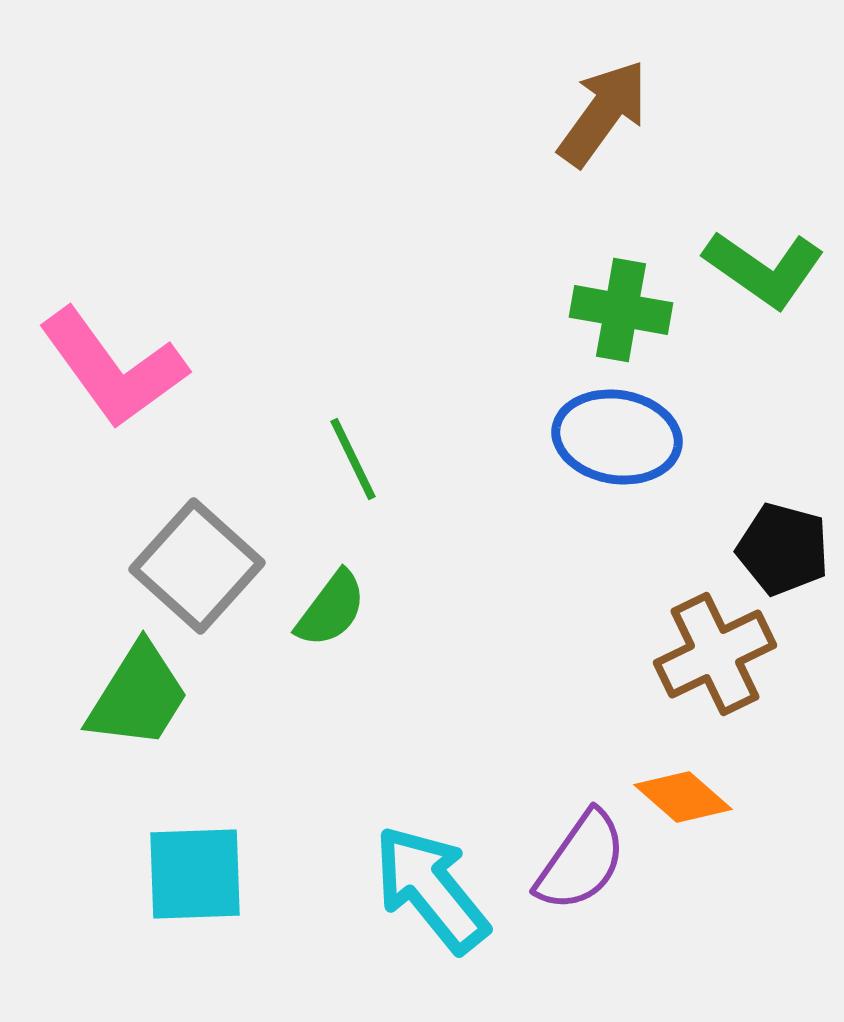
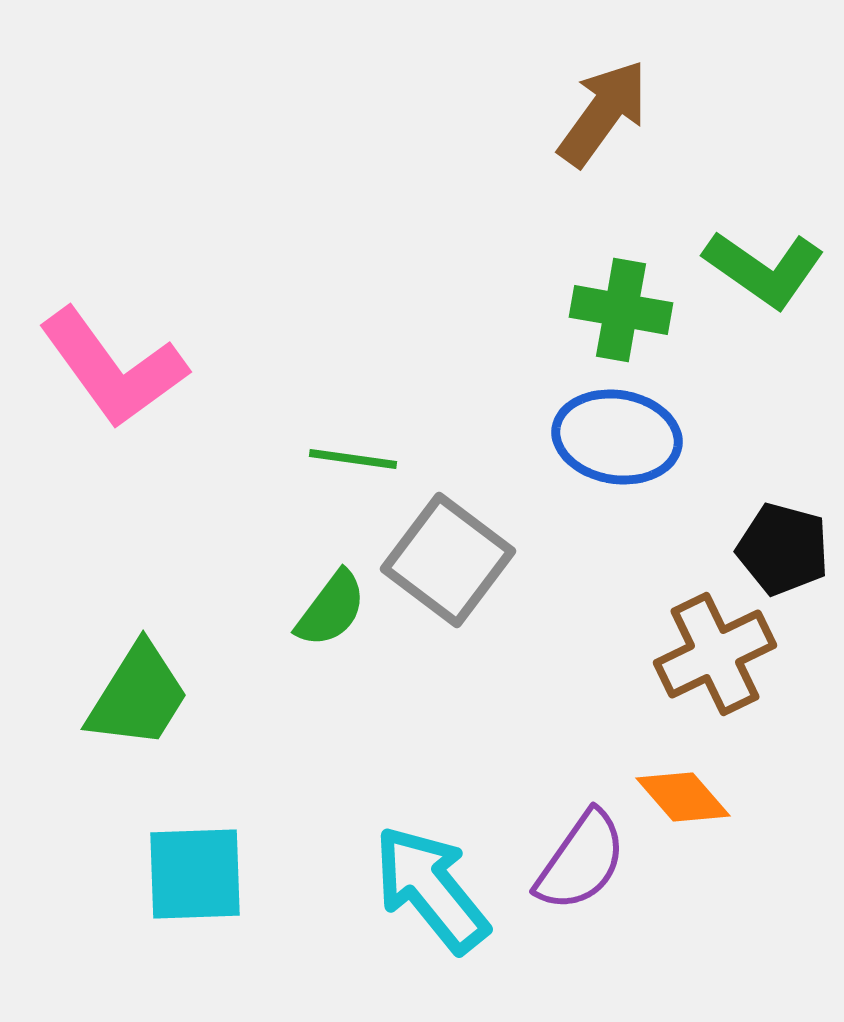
green line: rotated 56 degrees counterclockwise
gray square: moved 251 px right, 6 px up; rotated 5 degrees counterclockwise
orange diamond: rotated 8 degrees clockwise
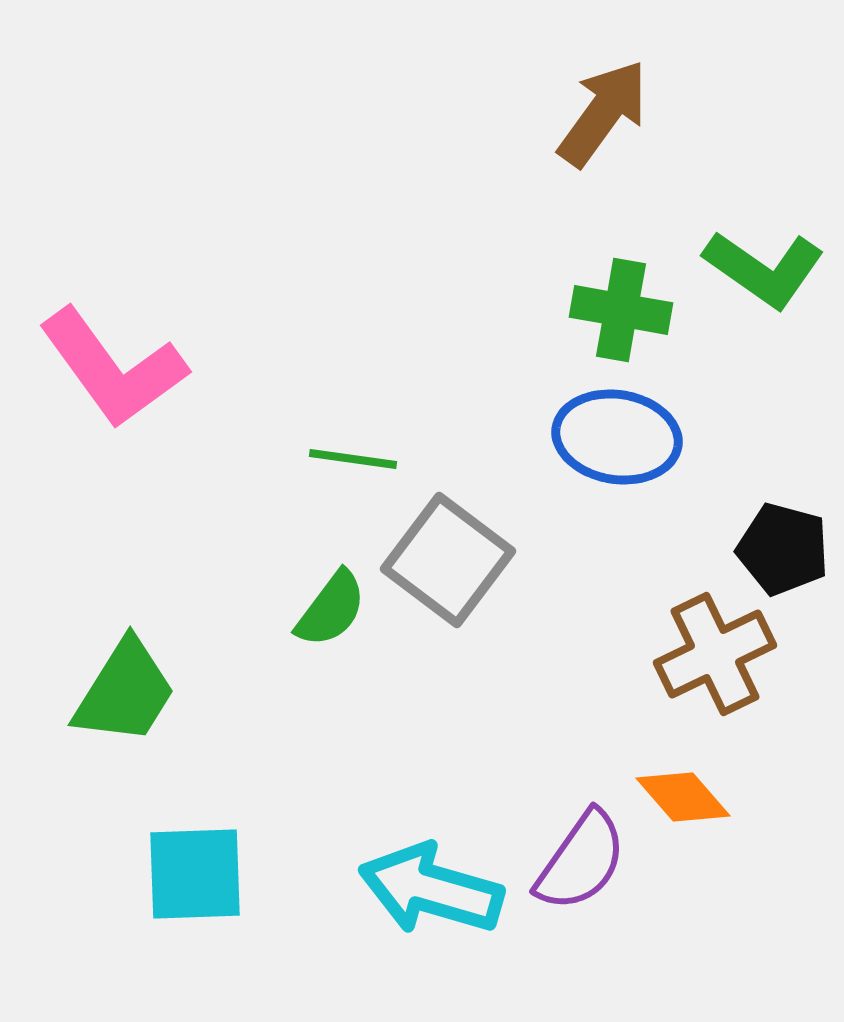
green trapezoid: moved 13 px left, 4 px up
cyan arrow: rotated 35 degrees counterclockwise
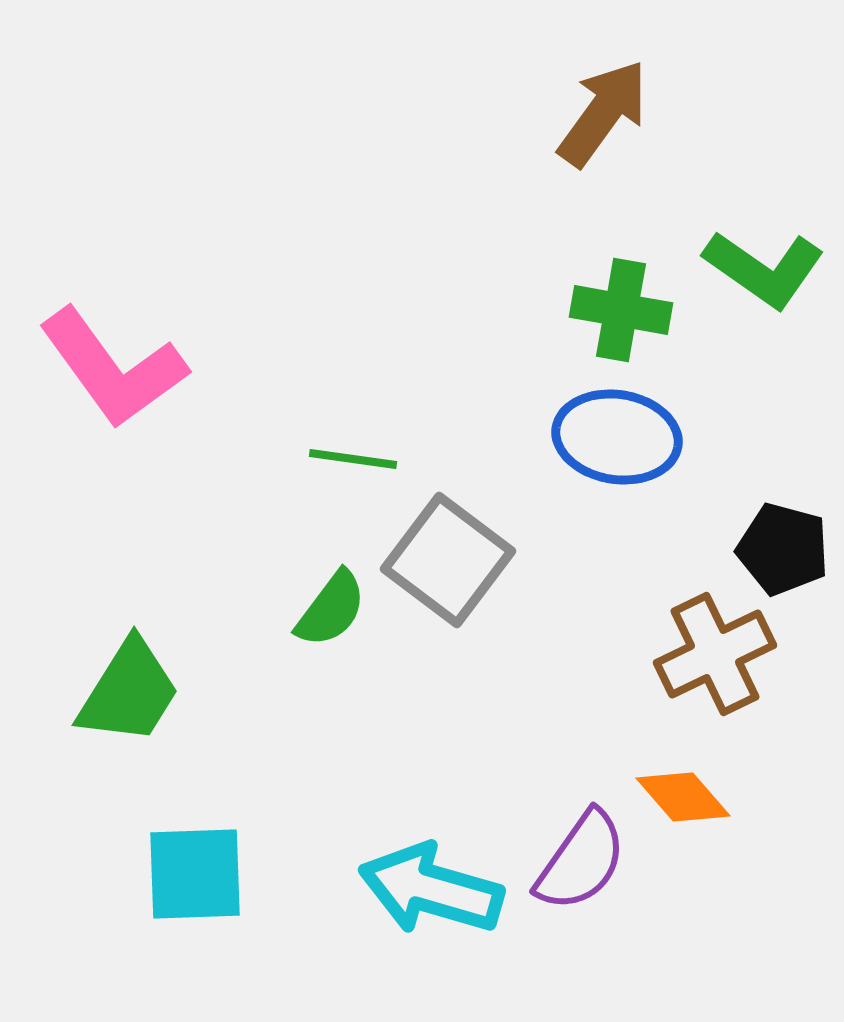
green trapezoid: moved 4 px right
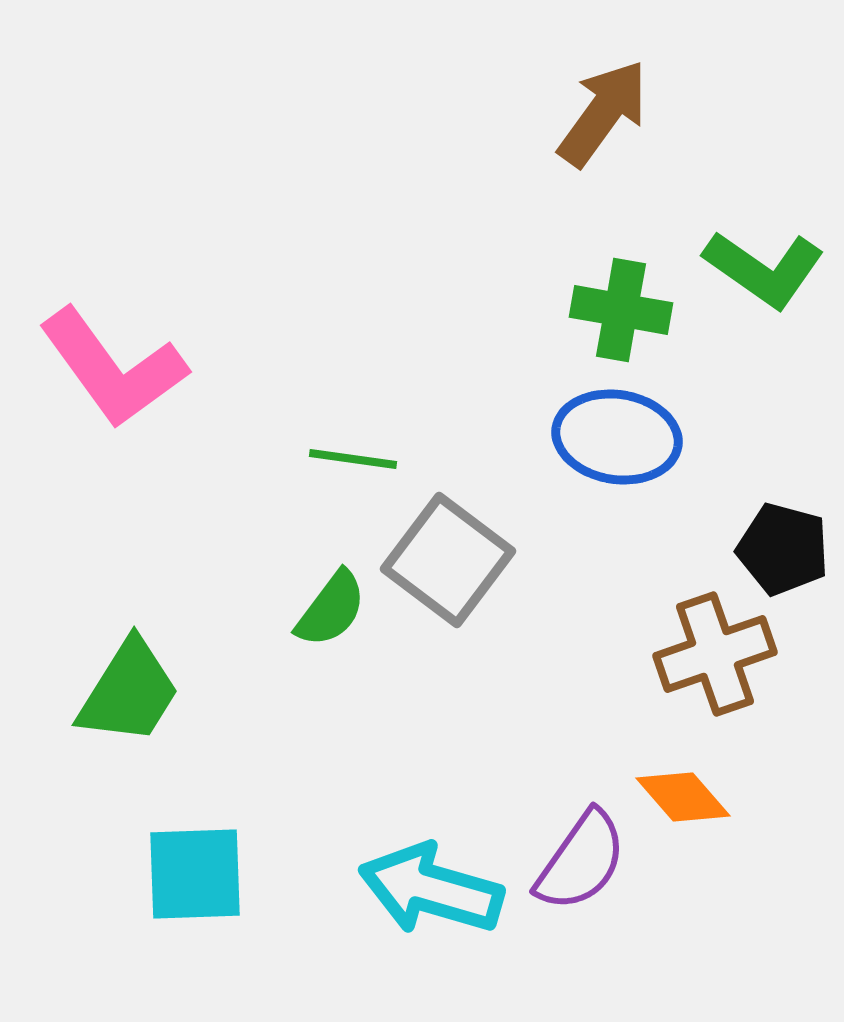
brown cross: rotated 7 degrees clockwise
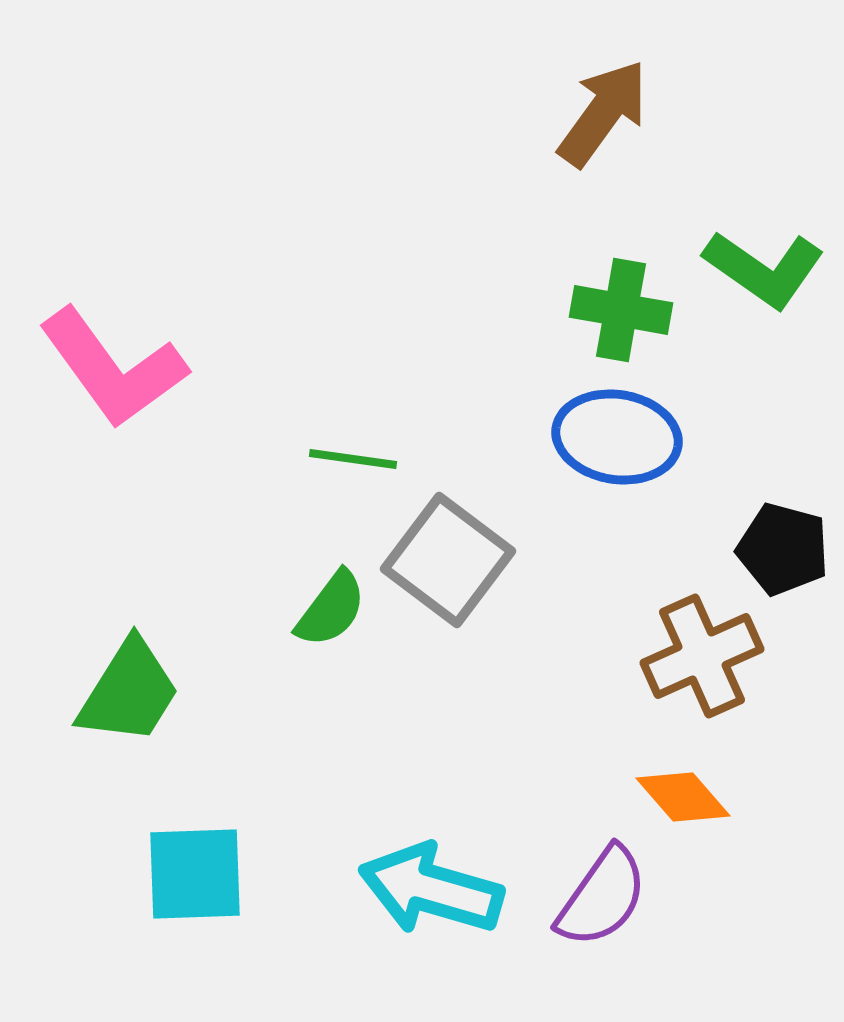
brown cross: moved 13 px left, 2 px down; rotated 5 degrees counterclockwise
purple semicircle: moved 21 px right, 36 px down
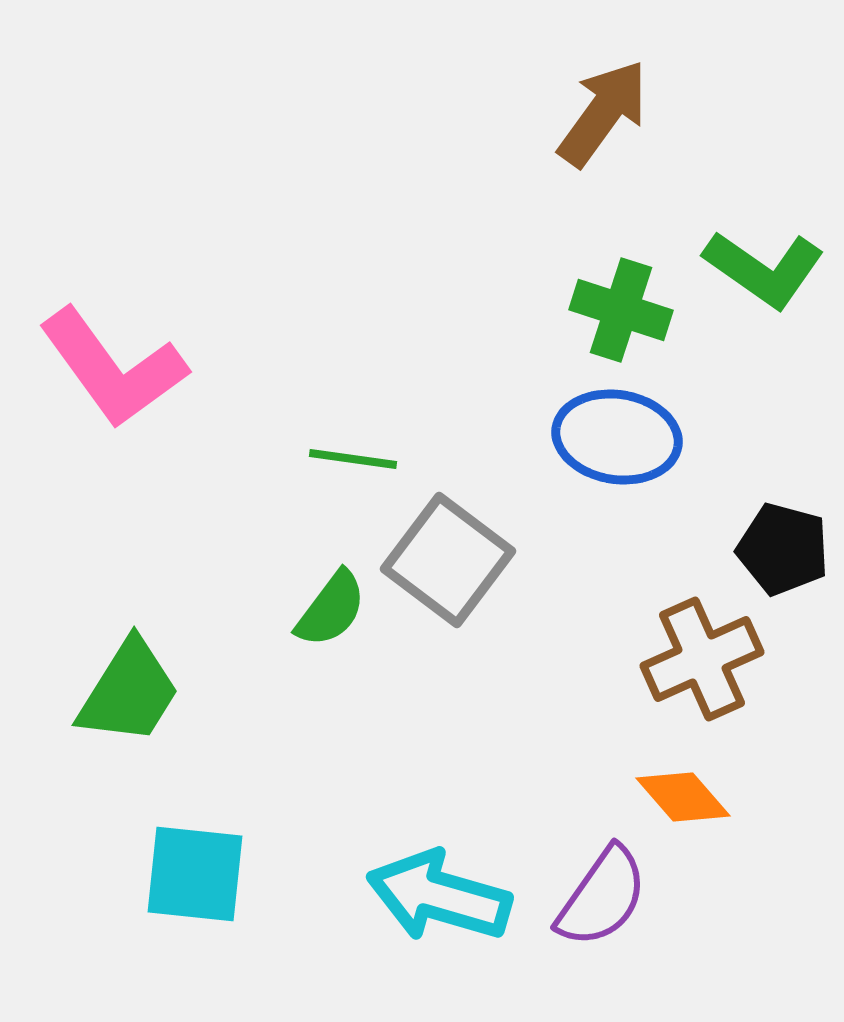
green cross: rotated 8 degrees clockwise
brown cross: moved 3 px down
cyan square: rotated 8 degrees clockwise
cyan arrow: moved 8 px right, 7 px down
